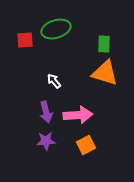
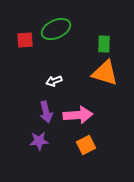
green ellipse: rotated 8 degrees counterclockwise
white arrow: rotated 70 degrees counterclockwise
purple star: moved 7 px left
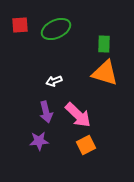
red square: moved 5 px left, 15 px up
pink arrow: rotated 48 degrees clockwise
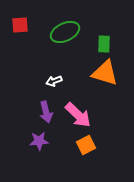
green ellipse: moved 9 px right, 3 px down
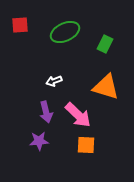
green rectangle: moved 1 px right; rotated 24 degrees clockwise
orange triangle: moved 1 px right, 14 px down
orange square: rotated 30 degrees clockwise
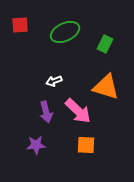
pink arrow: moved 4 px up
purple star: moved 3 px left, 4 px down
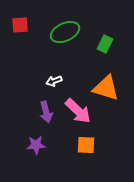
orange triangle: moved 1 px down
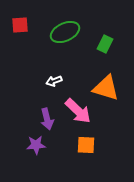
purple arrow: moved 1 px right, 7 px down
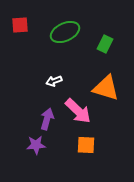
purple arrow: rotated 150 degrees counterclockwise
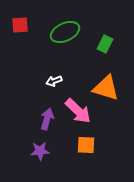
purple star: moved 4 px right, 6 px down
